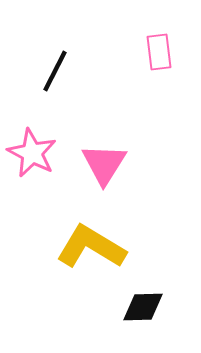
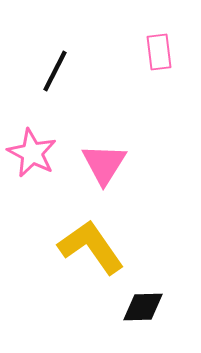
yellow L-shape: rotated 24 degrees clockwise
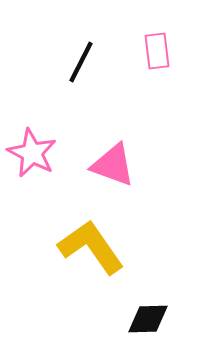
pink rectangle: moved 2 px left, 1 px up
black line: moved 26 px right, 9 px up
pink triangle: moved 9 px right, 1 px down; rotated 42 degrees counterclockwise
black diamond: moved 5 px right, 12 px down
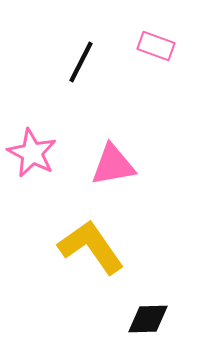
pink rectangle: moved 1 px left, 5 px up; rotated 63 degrees counterclockwise
pink triangle: rotated 30 degrees counterclockwise
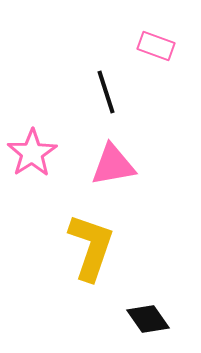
black line: moved 25 px right, 30 px down; rotated 45 degrees counterclockwise
pink star: rotated 12 degrees clockwise
yellow L-shape: rotated 54 degrees clockwise
black diamond: rotated 57 degrees clockwise
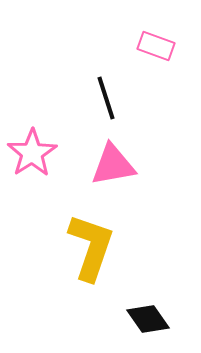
black line: moved 6 px down
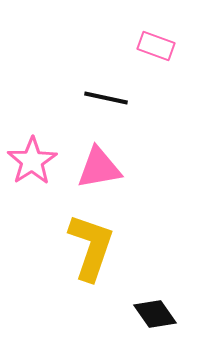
black line: rotated 60 degrees counterclockwise
pink star: moved 8 px down
pink triangle: moved 14 px left, 3 px down
black diamond: moved 7 px right, 5 px up
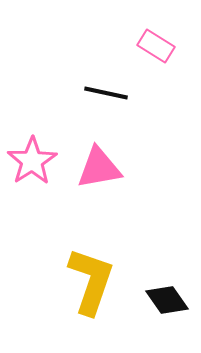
pink rectangle: rotated 12 degrees clockwise
black line: moved 5 px up
yellow L-shape: moved 34 px down
black diamond: moved 12 px right, 14 px up
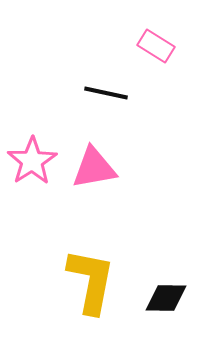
pink triangle: moved 5 px left
yellow L-shape: rotated 8 degrees counterclockwise
black diamond: moved 1 px left, 2 px up; rotated 54 degrees counterclockwise
